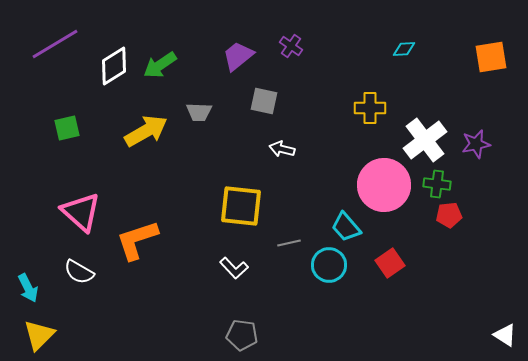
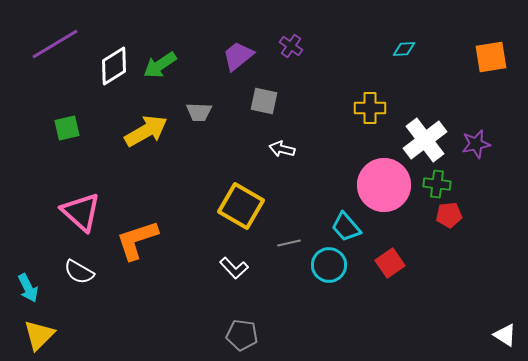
yellow square: rotated 24 degrees clockwise
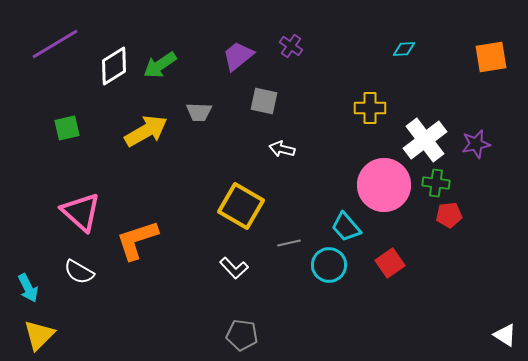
green cross: moved 1 px left, 1 px up
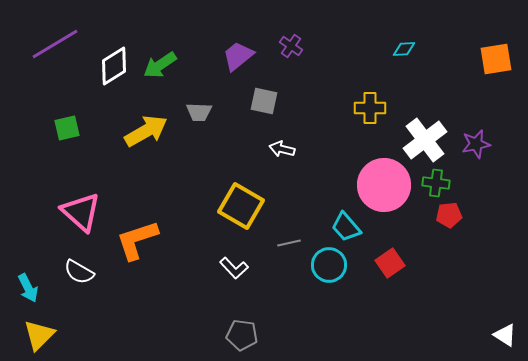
orange square: moved 5 px right, 2 px down
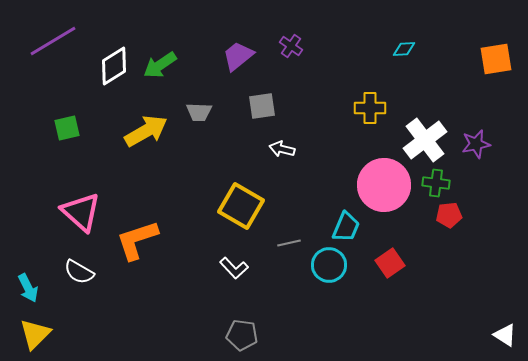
purple line: moved 2 px left, 3 px up
gray square: moved 2 px left, 5 px down; rotated 20 degrees counterclockwise
cyan trapezoid: rotated 116 degrees counterclockwise
yellow triangle: moved 4 px left, 1 px up
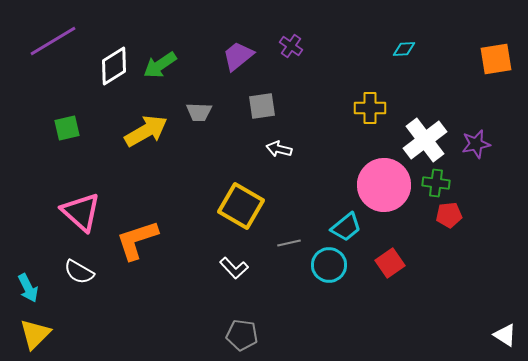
white arrow: moved 3 px left
cyan trapezoid: rotated 28 degrees clockwise
